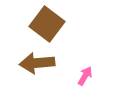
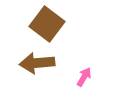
pink arrow: moved 1 px left, 1 px down
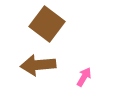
brown arrow: moved 1 px right, 2 px down
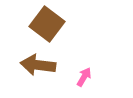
brown arrow: rotated 12 degrees clockwise
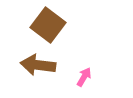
brown square: moved 1 px right, 1 px down
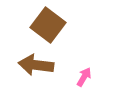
brown arrow: moved 2 px left
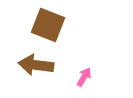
brown square: rotated 16 degrees counterclockwise
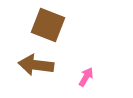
pink arrow: moved 2 px right
